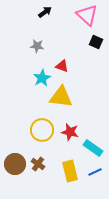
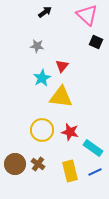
red triangle: rotated 48 degrees clockwise
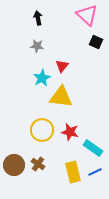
black arrow: moved 7 px left, 6 px down; rotated 64 degrees counterclockwise
brown circle: moved 1 px left, 1 px down
yellow rectangle: moved 3 px right, 1 px down
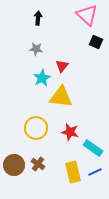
black arrow: rotated 16 degrees clockwise
gray star: moved 1 px left, 3 px down
yellow circle: moved 6 px left, 2 px up
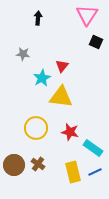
pink triangle: rotated 20 degrees clockwise
gray star: moved 13 px left, 5 px down
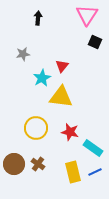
black square: moved 1 px left
gray star: rotated 16 degrees counterclockwise
brown circle: moved 1 px up
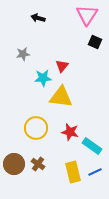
black arrow: rotated 80 degrees counterclockwise
cyan star: moved 1 px right; rotated 24 degrees clockwise
cyan rectangle: moved 1 px left, 2 px up
